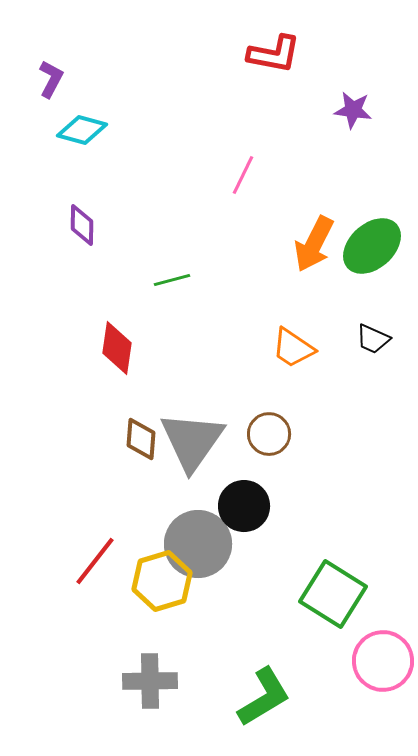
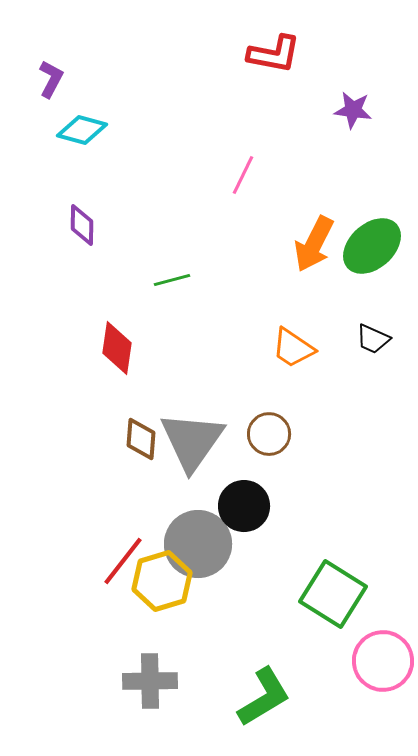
red line: moved 28 px right
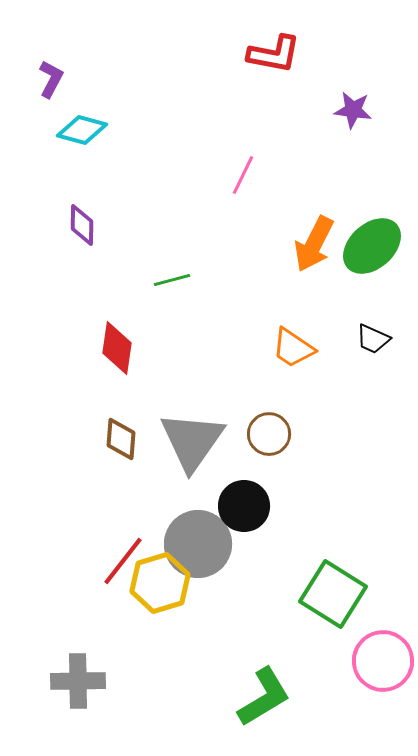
brown diamond: moved 20 px left
yellow hexagon: moved 2 px left, 2 px down
gray cross: moved 72 px left
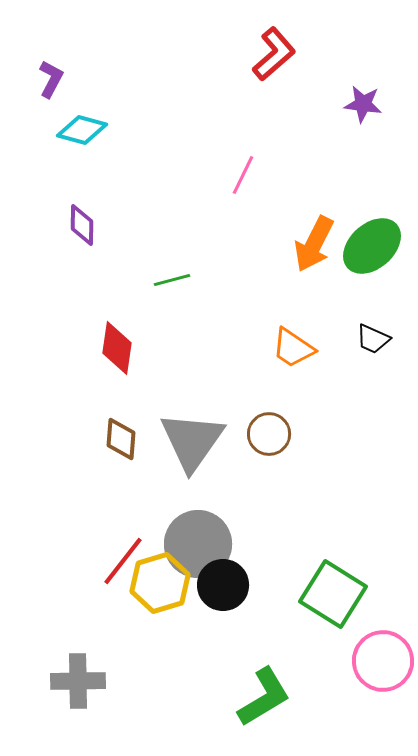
red L-shape: rotated 52 degrees counterclockwise
purple star: moved 10 px right, 6 px up
black circle: moved 21 px left, 79 px down
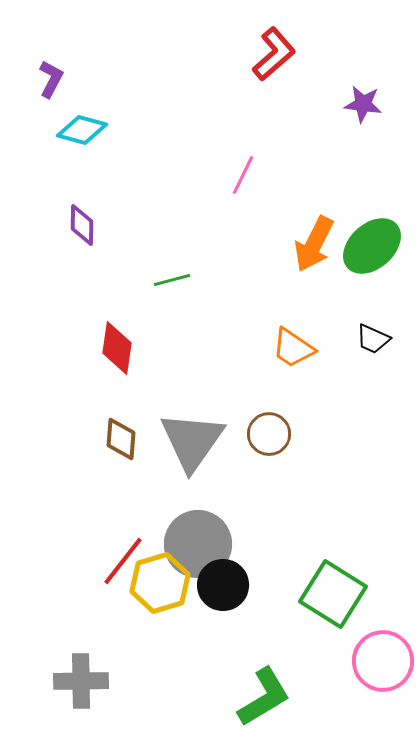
gray cross: moved 3 px right
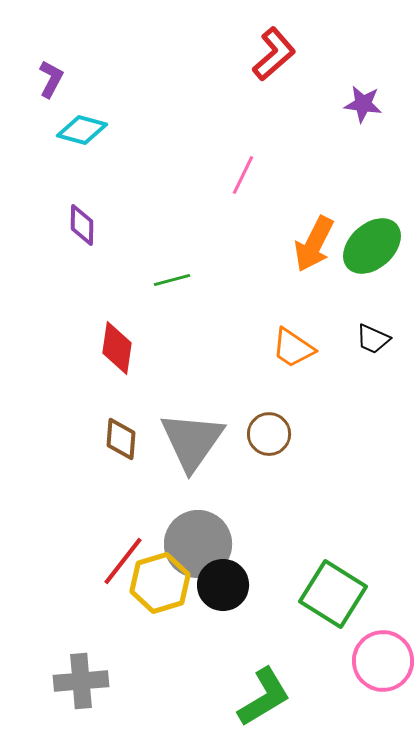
gray cross: rotated 4 degrees counterclockwise
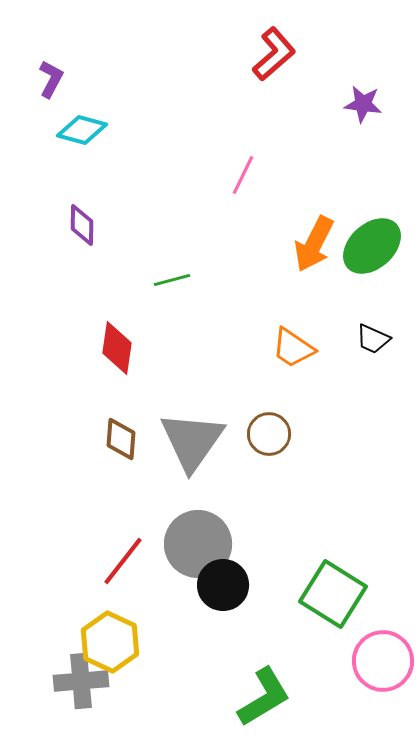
yellow hexagon: moved 50 px left, 59 px down; rotated 18 degrees counterclockwise
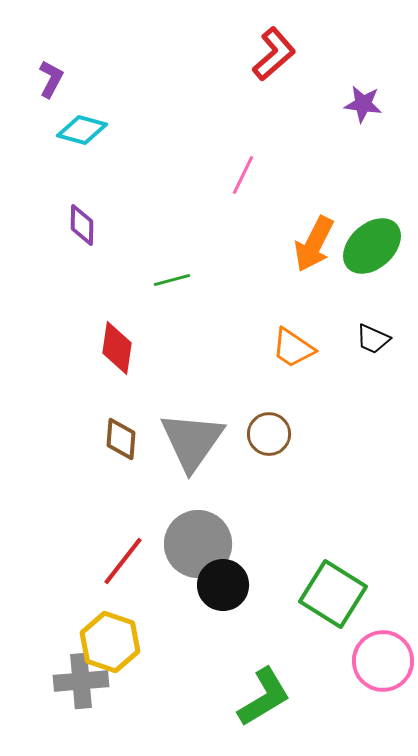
yellow hexagon: rotated 6 degrees counterclockwise
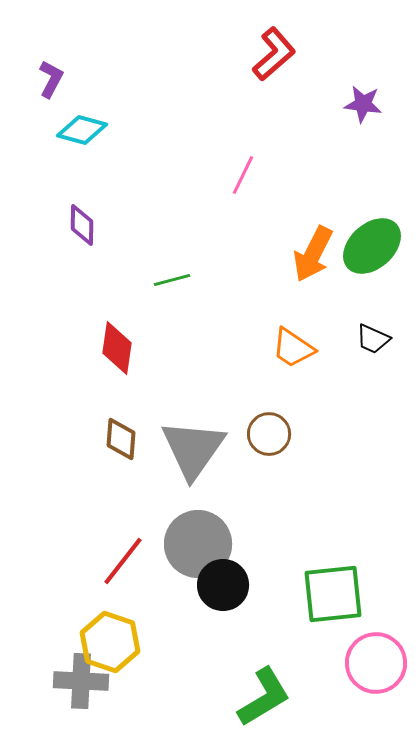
orange arrow: moved 1 px left, 10 px down
gray triangle: moved 1 px right, 8 px down
green square: rotated 38 degrees counterclockwise
pink circle: moved 7 px left, 2 px down
gray cross: rotated 8 degrees clockwise
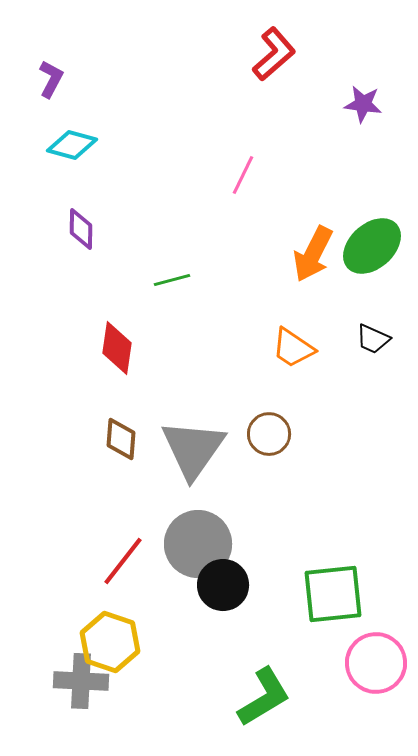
cyan diamond: moved 10 px left, 15 px down
purple diamond: moved 1 px left, 4 px down
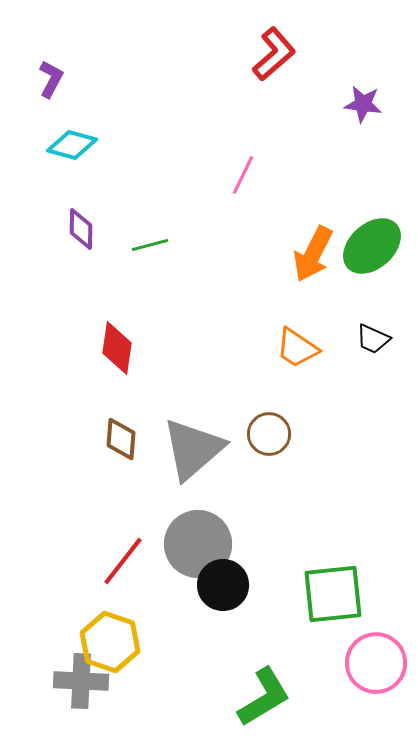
green line: moved 22 px left, 35 px up
orange trapezoid: moved 4 px right
gray triangle: rotated 14 degrees clockwise
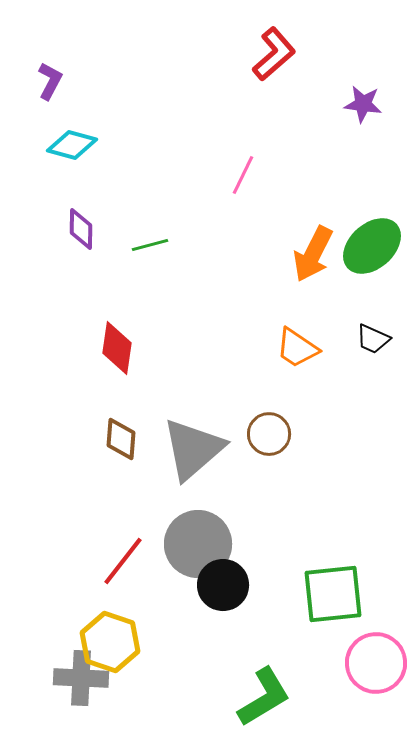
purple L-shape: moved 1 px left, 2 px down
gray cross: moved 3 px up
